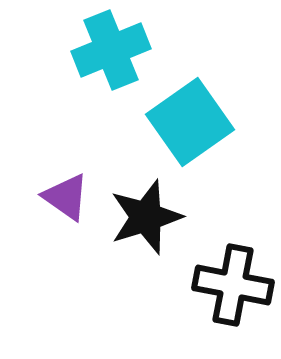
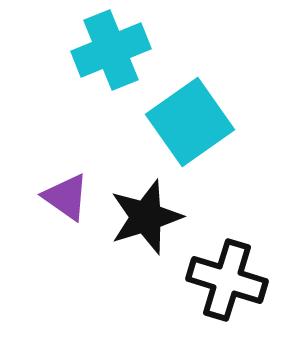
black cross: moved 6 px left, 5 px up; rotated 6 degrees clockwise
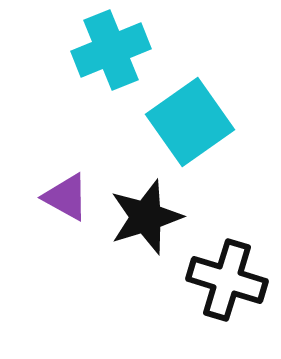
purple triangle: rotated 6 degrees counterclockwise
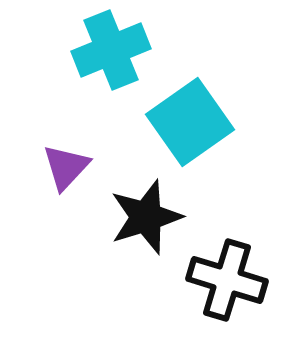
purple triangle: moved 30 px up; rotated 44 degrees clockwise
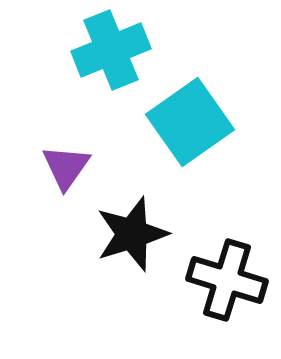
purple triangle: rotated 8 degrees counterclockwise
black star: moved 14 px left, 17 px down
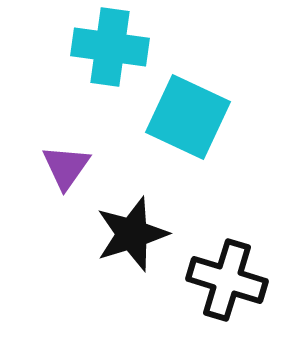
cyan cross: moved 1 px left, 3 px up; rotated 30 degrees clockwise
cyan square: moved 2 px left, 5 px up; rotated 30 degrees counterclockwise
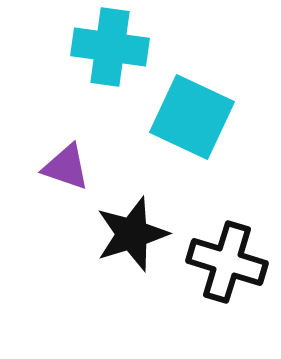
cyan square: moved 4 px right
purple triangle: rotated 46 degrees counterclockwise
black cross: moved 18 px up
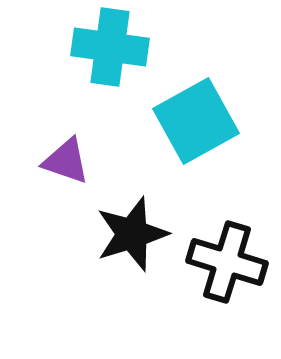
cyan square: moved 4 px right, 4 px down; rotated 36 degrees clockwise
purple triangle: moved 6 px up
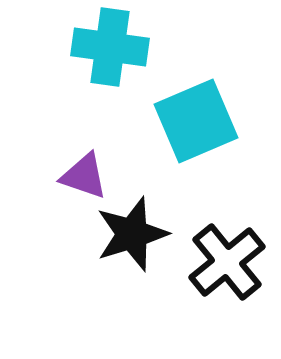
cyan square: rotated 6 degrees clockwise
purple triangle: moved 18 px right, 15 px down
black cross: rotated 34 degrees clockwise
